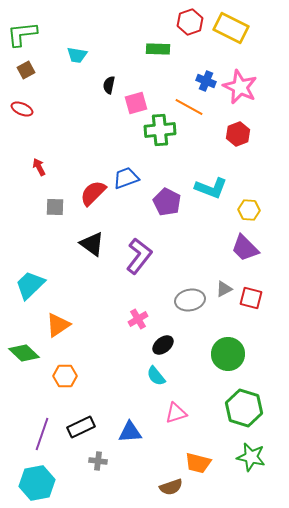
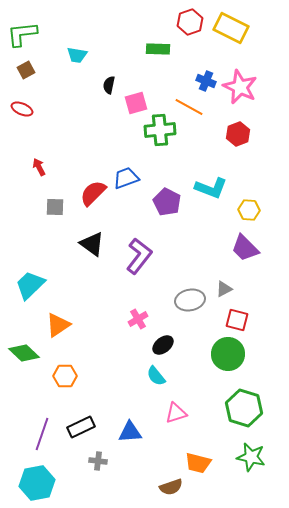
red square at (251, 298): moved 14 px left, 22 px down
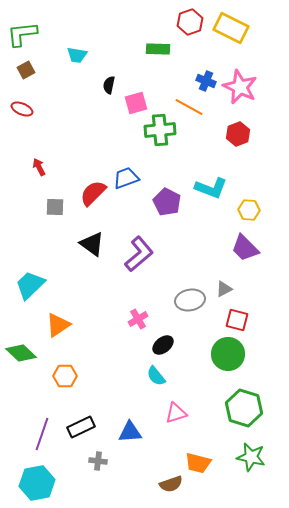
purple L-shape at (139, 256): moved 2 px up; rotated 12 degrees clockwise
green diamond at (24, 353): moved 3 px left
brown semicircle at (171, 487): moved 3 px up
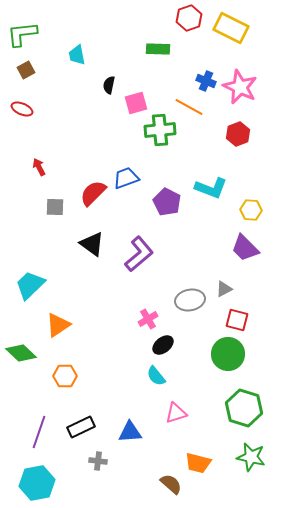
red hexagon at (190, 22): moved 1 px left, 4 px up
cyan trapezoid at (77, 55): rotated 70 degrees clockwise
yellow hexagon at (249, 210): moved 2 px right
pink cross at (138, 319): moved 10 px right
purple line at (42, 434): moved 3 px left, 2 px up
brown semicircle at (171, 484): rotated 120 degrees counterclockwise
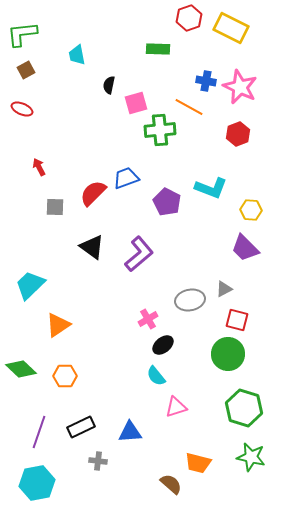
blue cross at (206, 81): rotated 12 degrees counterclockwise
black triangle at (92, 244): moved 3 px down
green diamond at (21, 353): moved 16 px down
pink triangle at (176, 413): moved 6 px up
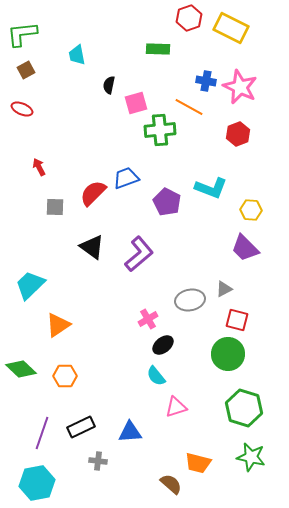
purple line at (39, 432): moved 3 px right, 1 px down
